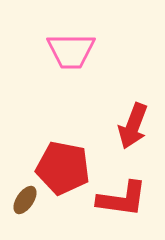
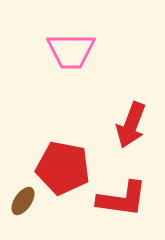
red arrow: moved 2 px left, 1 px up
brown ellipse: moved 2 px left, 1 px down
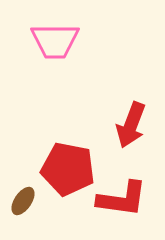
pink trapezoid: moved 16 px left, 10 px up
red pentagon: moved 5 px right, 1 px down
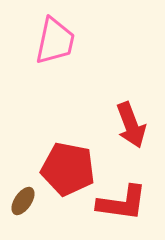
pink trapezoid: rotated 78 degrees counterclockwise
red arrow: rotated 42 degrees counterclockwise
red L-shape: moved 4 px down
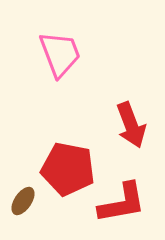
pink trapezoid: moved 5 px right, 13 px down; rotated 33 degrees counterclockwise
red L-shape: rotated 18 degrees counterclockwise
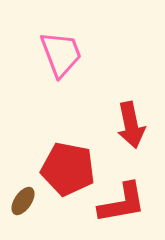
pink trapezoid: moved 1 px right
red arrow: rotated 9 degrees clockwise
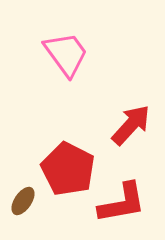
pink trapezoid: moved 5 px right; rotated 15 degrees counterclockwise
red arrow: rotated 126 degrees counterclockwise
red pentagon: rotated 16 degrees clockwise
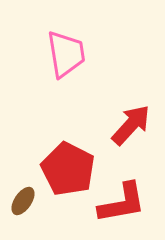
pink trapezoid: rotated 27 degrees clockwise
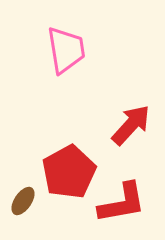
pink trapezoid: moved 4 px up
red pentagon: moved 1 px right, 3 px down; rotated 16 degrees clockwise
